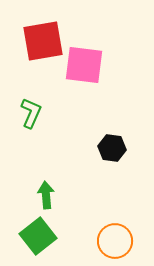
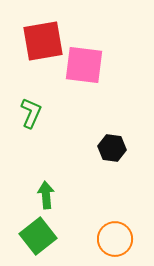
orange circle: moved 2 px up
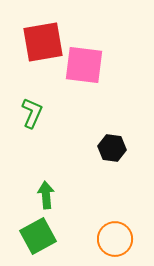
red square: moved 1 px down
green L-shape: moved 1 px right
green square: rotated 9 degrees clockwise
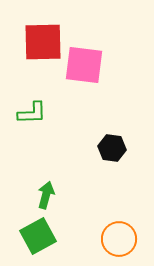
red square: rotated 9 degrees clockwise
green L-shape: rotated 64 degrees clockwise
green arrow: rotated 20 degrees clockwise
orange circle: moved 4 px right
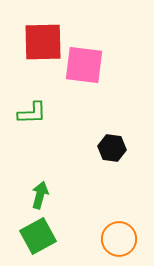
green arrow: moved 6 px left
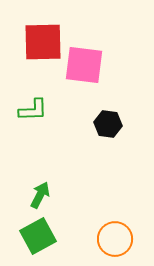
green L-shape: moved 1 px right, 3 px up
black hexagon: moved 4 px left, 24 px up
green arrow: rotated 12 degrees clockwise
orange circle: moved 4 px left
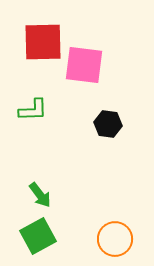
green arrow: rotated 116 degrees clockwise
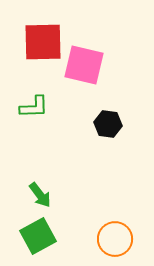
pink square: rotated 6 degrees clockwise
green L-shape: moved 1 px right, 3 px up
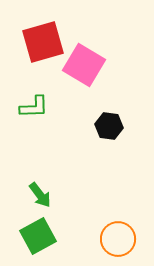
red square: rotated 15 degrees counterclockwise
pink square: rotated 18 degrees clockwise
black hexagon: moved 1 px right, 2 px down
orange circle: moved 3 px right
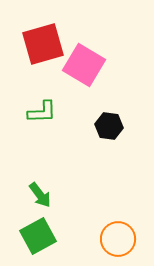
red square: moved 2 px down
green L-shape: moved 8 px right, 5 px down
